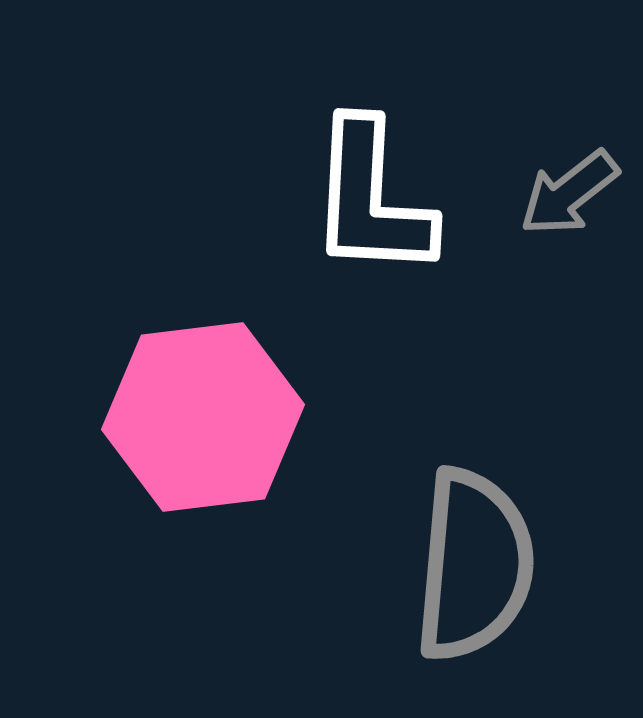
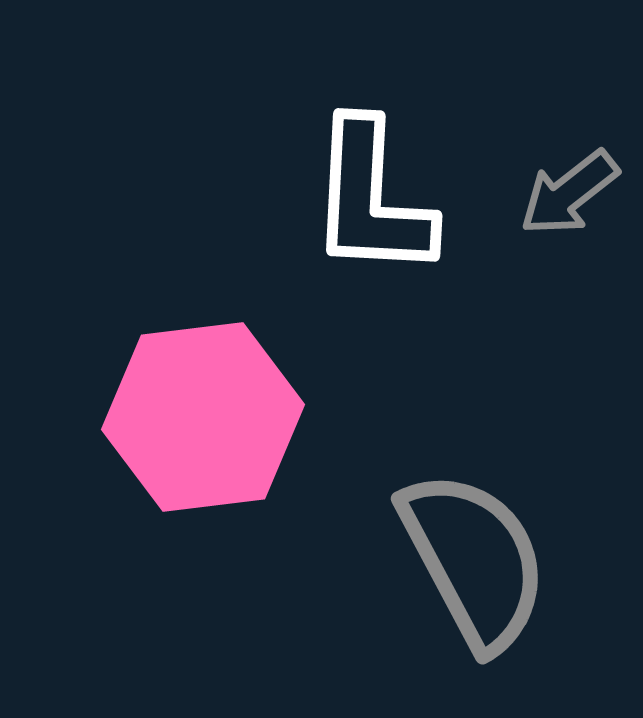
gray semicircle: moved 5 px up; rotated 33 degrees counterclockwise
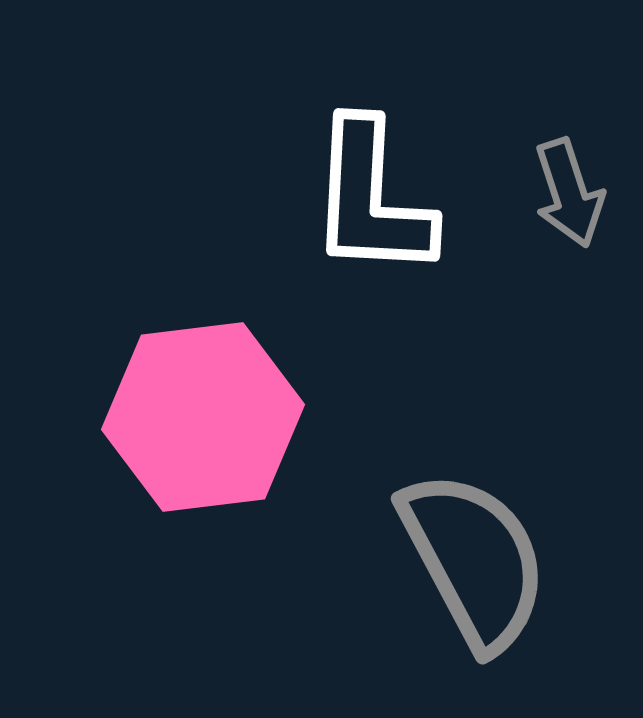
gray arrow: rotated 70 degrees counterclockwise
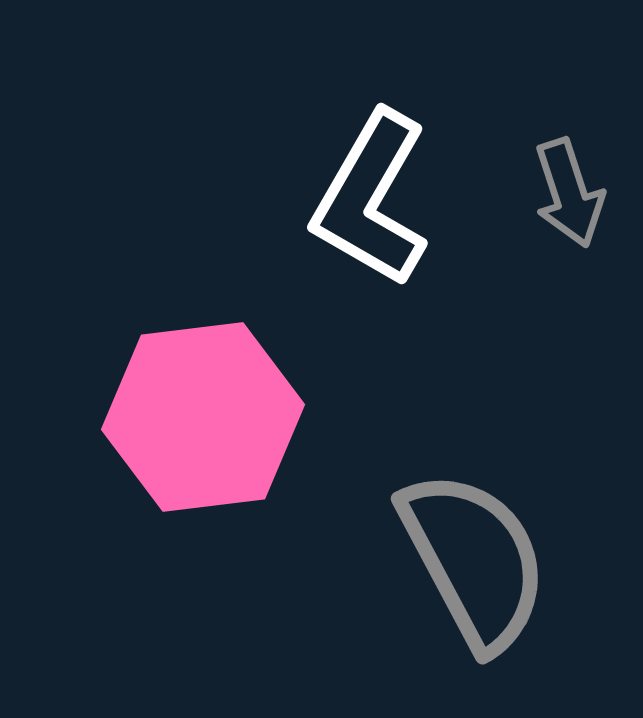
white L-shape: rotated 27 degrees clockwise
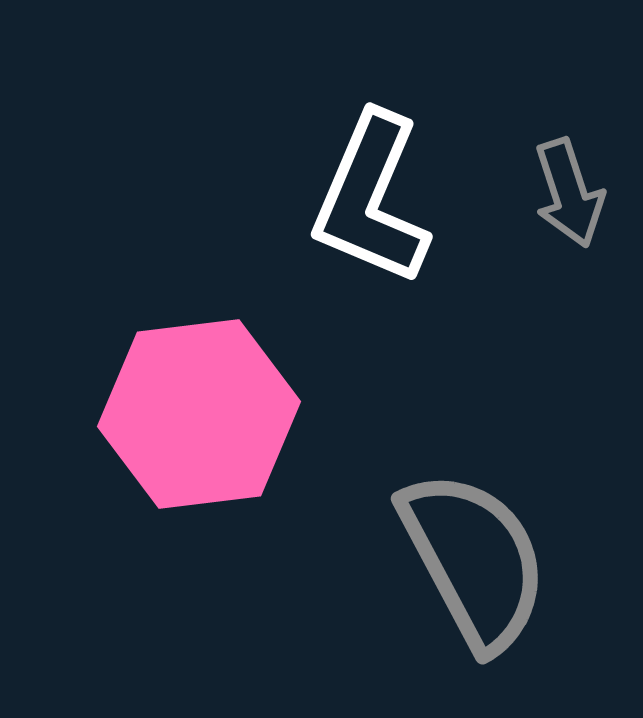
white L-shape: rotated 7 degrees counterclockwise
pink hexagon: moved 4 px left, 3 px up
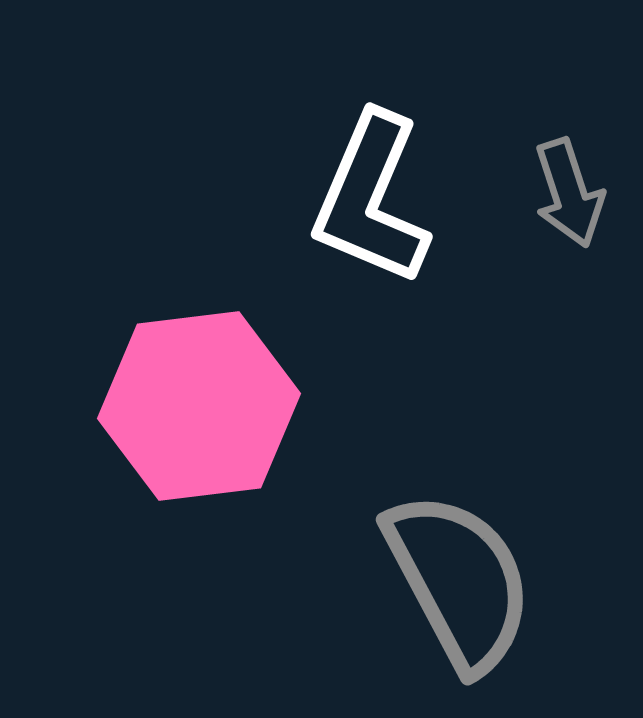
pink hexagon: moved 8 px up
gray semicircle: moved 15 px left, 21 px down
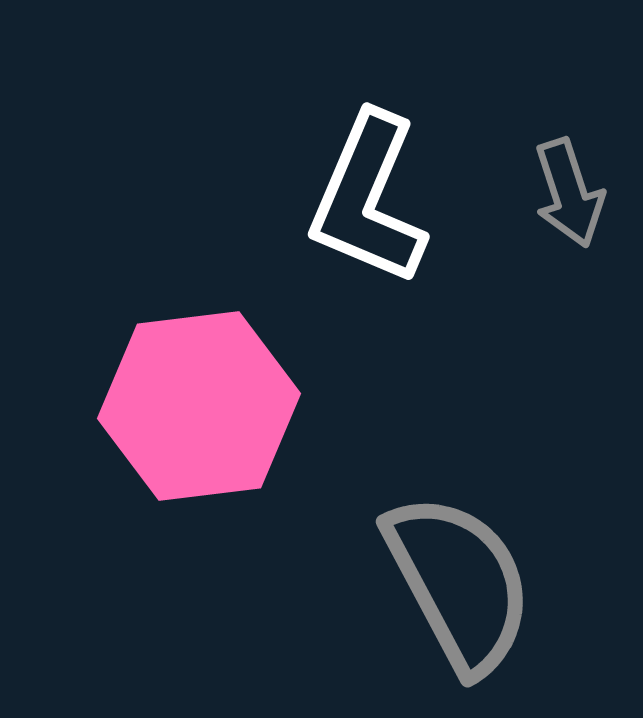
white L-shape: moved 3 px left
gray semicircle: moved 2 px down
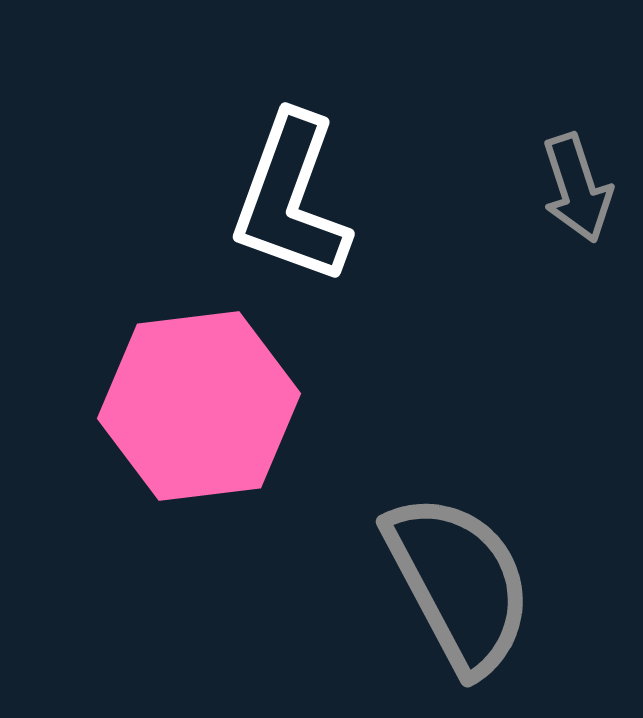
gray arrow: moved 8 px right, 5 px up
white L-shape: moved 77 px left; rotated 3 degrees counterclockwise
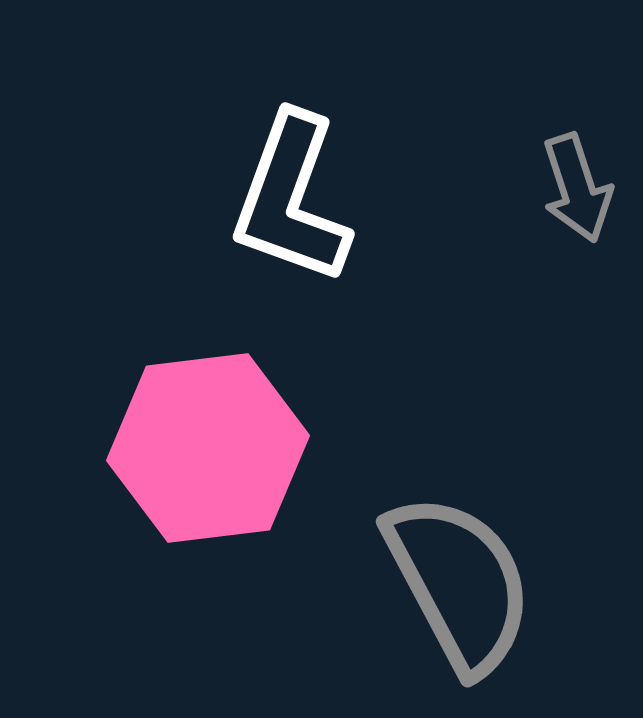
pink hexagon: moved 9 px right, 42 px down
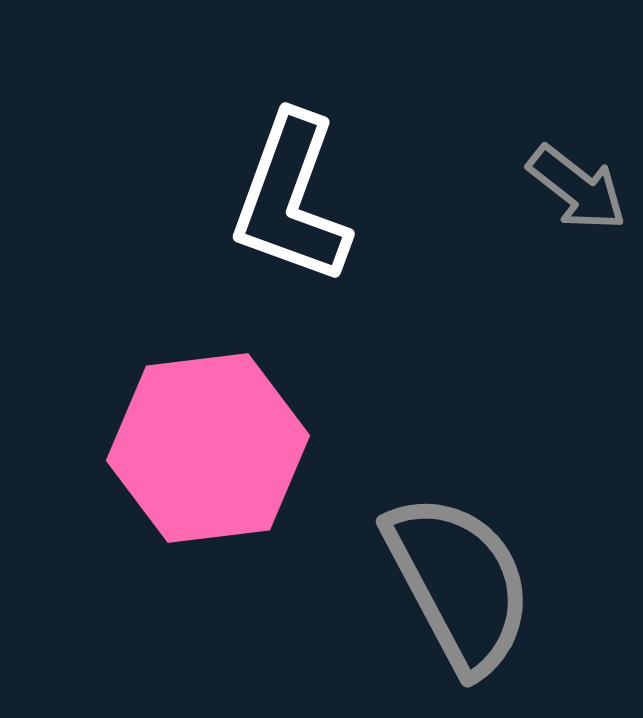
gray arrow: rotated 34 degrees counterclockwise
